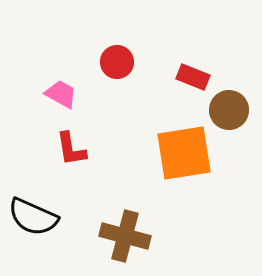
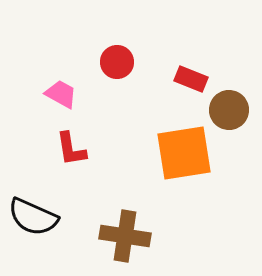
red rectangle: moved 2 px left, 2 px down
brown cross: rotated 6 degrees counterclockwise
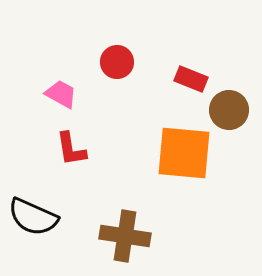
orange square: rotated 14 degrees clockwise
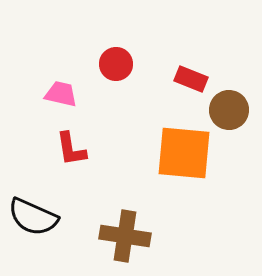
red circle: moved 1 px left, 2 px down
pink trapezoid: rotated 16 degrees counterclockwise
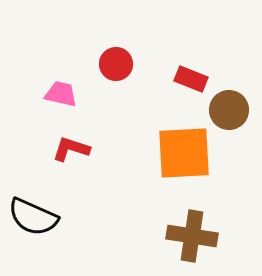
red L-shape: rotated 117 degrees clockwise
orange square: rotated 8 degrees counterclockwise
brown cross: moved 67 px right
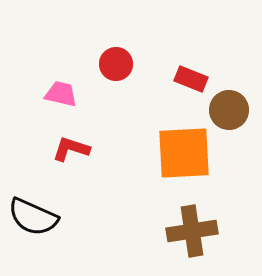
brown cross: moved 5 px up; rotated 18 degrees counterclockwise
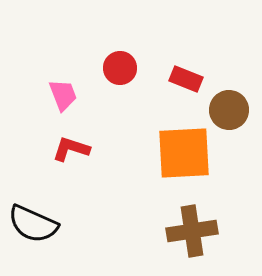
red circle: moved 4 px right, 4 px down
red rectangle: moved 5 px left
pink trapezoid: moved 2 px right, 1 px down; rotated 56 degrees clockwise
black semicircle: moved 7 px down
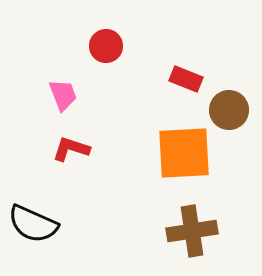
red circle: moved 14 px left, 22 px up
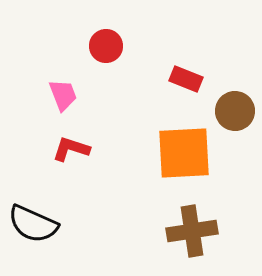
brown circle: moved 6 px right, 1 px down
